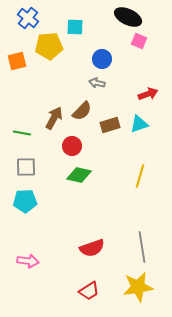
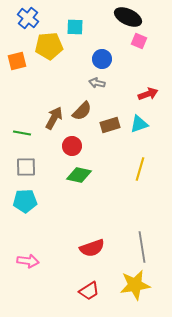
yellow line: moved 7 px up
yellow star: moved 3 px left, 2 px up
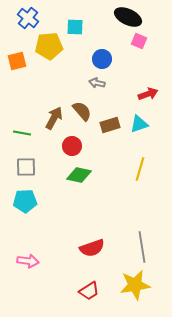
brown semicircle: rotated 85 degrees counterclockwise
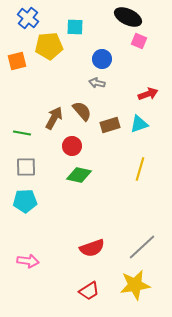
gray line: rotated 56 degrees clockwise
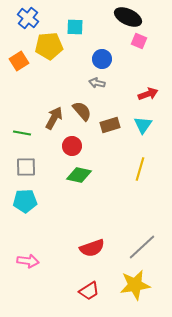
orange square: moved 2 px right; rotated 18 degrees counterclockwise
cyan triangle: moved 4 px right, 1 px down; rotated 36 degrees counterclockwise
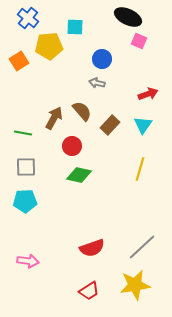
brown rectangle: rotated 30 degrees counterclockwise
green line: moved 1 px right
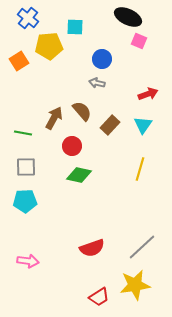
red trapezoid: moved 10 px right, 6 px down
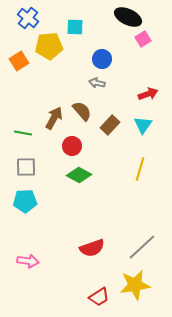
pink square: moved 4 px right, 2 px up; rotated 35 degrees clockwise
green diamond: rotated 15 degrees clockwise
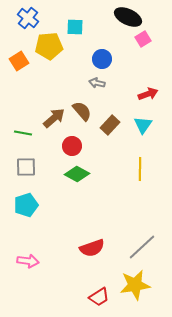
brown arrow: rotated 20 degrees clockwise
yellow line: rotated 15 degrees counterclockwise
green diamond: moved 2 px left, 1 px up
cyan pentagon: moved 1 px right, 4 px down; rotated 15 degrees counterclockwise
